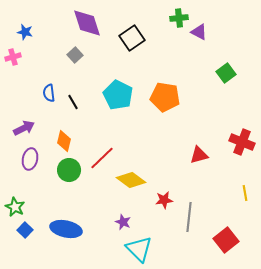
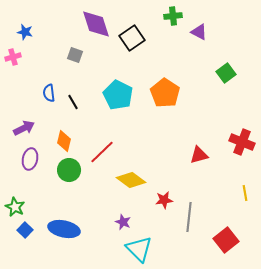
green cross: moved 6 px left, 2 px up
purple diamond: moved 9 px right, 1 px down
gray square: rotated 28 degrees counterclockwise
orange pentagon: moved 4 px up; rotated 24 degrees clockwise
red line: moved 6 px up
blue ellipse: moved 2 px left
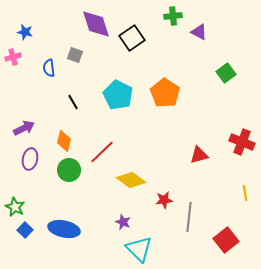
blue semicircle: moved 25 px up
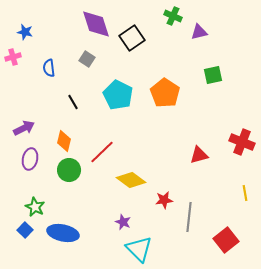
green cross: rotated 30 degrees clockwise
purple triangle: rotated 42 degrees counterclockwise
gray square: moved 12 px right, 4 px down; rotated 14 degrees clockwise
green square: moved 13 px left, 2 px down; rotated 24 degrees clockwise
green star: moved 20 px right
blue ellipse: moved 1 px left, 4 px down
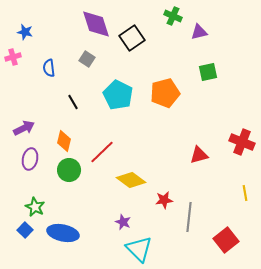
green square: moved 5 px left, 3 px up
orange pentagon: rotated 24 degrees clockwise
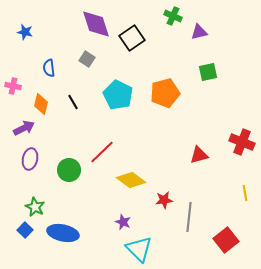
pink cross: moved 29 px down; rotated 28 degrees clockwise
orange diamond: moved 23 px left, 37 px up
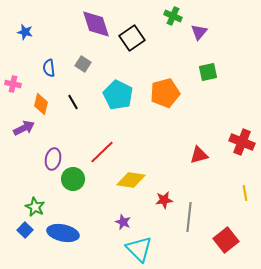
purple triangle: rotated 36 degrees counterclockwise
gray square: moved 4 px left, 5 px down
pink cross: moved 2 px up
purple ellipse: moved 23 px right
green circle: moved 4 px right, 9 px down
yellow diamond: rotated 28 degrees counterclockwise
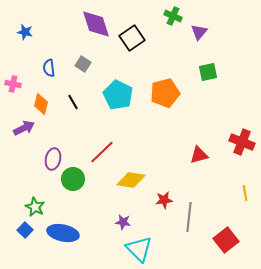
purple star: rotated 14 degrees counterclockwise
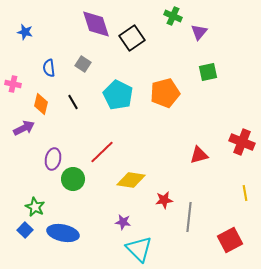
red square: moved 4 px right; rotated 10 degrees clockwise
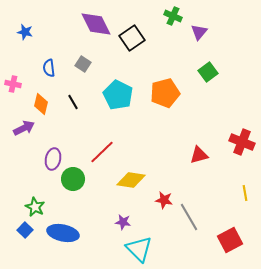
purple diamond: rotated 8 degrees counterclockwise
green square: rotated 24 degrees counterclockwise
red star: rotated 18 degrees clockwise
gray line: rotated 36 degrees counterclockwise
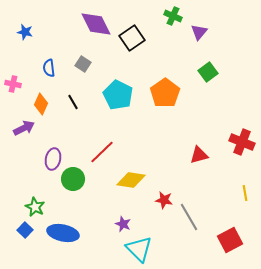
orange pentagon: rotated 20 degrees counterclockwise
orange diamond: rotated 10 degrees clockwise
purple star: moved 2 px down; rotated 14 degrees clockwise
